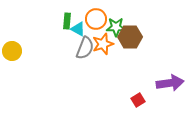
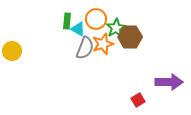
green star: moved 1 px down; rotated 30 degrees counterclockwise
purple arrow: moved 1 px left, 1 px up; rotated 8 degrees clockwise
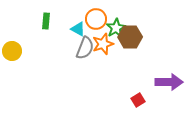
green rectangle: moved 21 px left
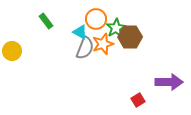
green rectangle: rotated 42 degrees counterclockwise
cyan triangle: moved 2 px right, 3 px down
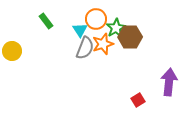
cyan triangle: moved 2 px up; rotated 28 degrees clockwise
purple arrow: rotated 84 degrees counterclockwise
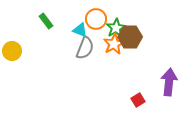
cyan triangle: rotated 35 degrees counterclockwise
orange star: moved 11 px right; rotated 10 degrees counterclockwise
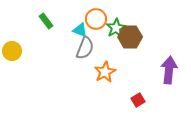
orange star: moved 9 px left, 28 px down
purple arrow: moved 12 px up
